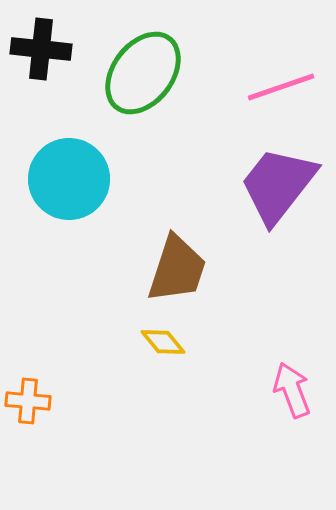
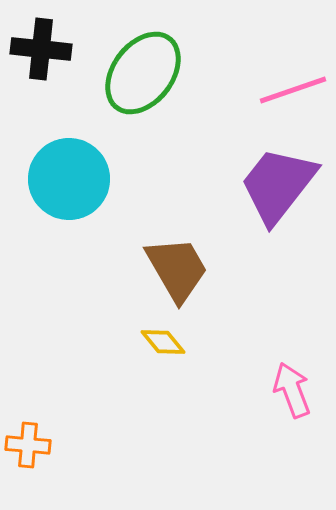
pink line: moved 12 px right, 3 px down
brown trapezoid: rotated 48 degrees counterclockwise
orange cross: moved 44 px down
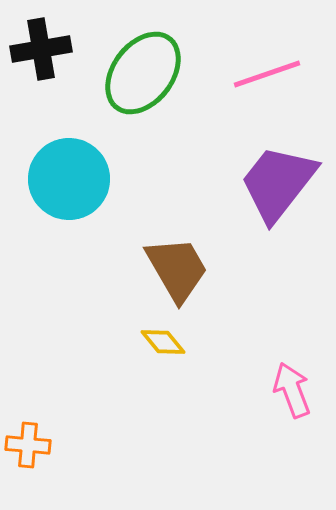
black cross: rotated 16 degrees counterclockwise
pink line: moved 26 px left, 16 px up
purple trapezoid: moved 2 px up
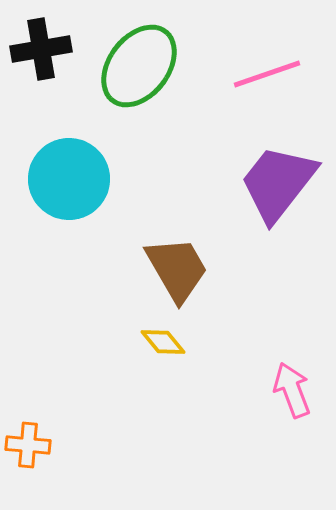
green ellipse: moved 4 px left, 7 px up
